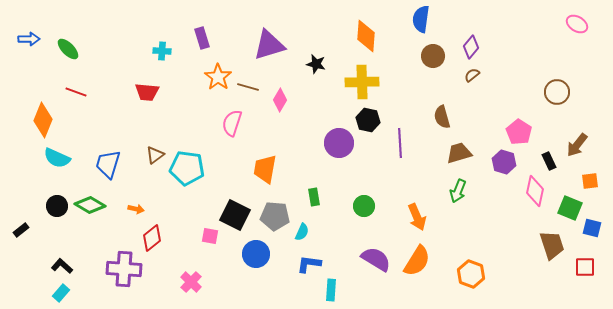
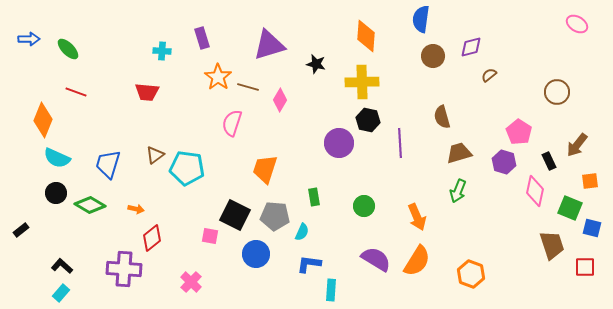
purple diamond at (471, 47): rotated 35 degrees clockwise
brown semicircle at (472, 75): moved 17 px right
orange trapezoid at (265, 169): rotated 8 degrees clockwise
black circle at (57, 206): moved 1 px left, 13 px up
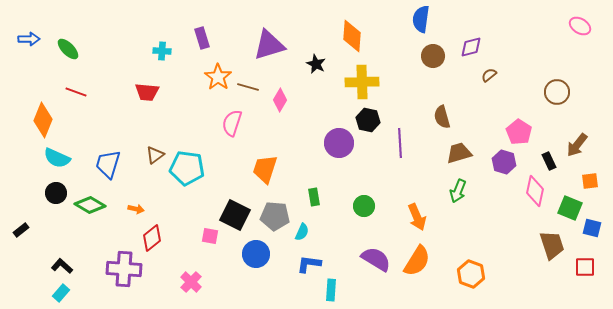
pink ellipse at (577, 24): moved 3 px right, 2 px down
orange diamond at (366, 36): moved 14 px left
black star at (316, 64): rotated 12 degrees clockwise
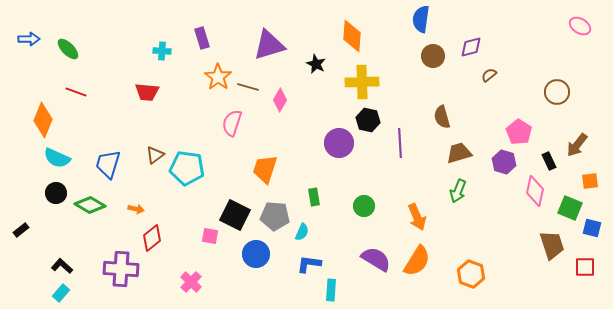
purple cross at (124, 269): moved 3 px left
